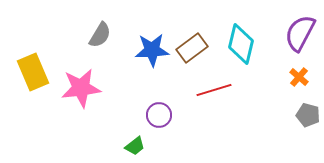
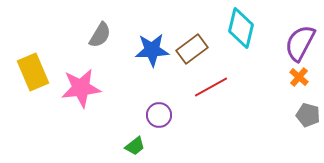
purple semicircle: moved 10 px down
cyan diamond: moved 16 px up
brown rectangle: moved 1 px down
red line: moved 3 px left, 3 px up; rotated 12 degrees counterclockwise
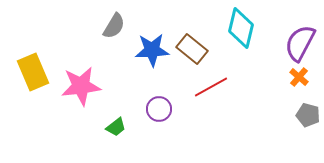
gray semicircle: moved 14 px right, 9 px up
brown rectangle: rotated 76 degrees clockwise
pink star: moved 2 px up
purple circle: moved 6 px up
green trapezoid: moved 19 px left, 19 px up
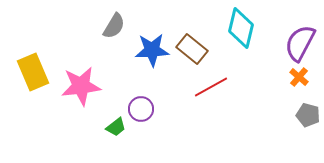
purple circle: moved 18 px left
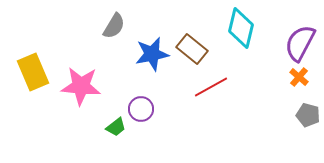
blue star: moved 4 px down; rotated 8 degrees counterclockwise
pink star: rotated 12 degrees clockwise
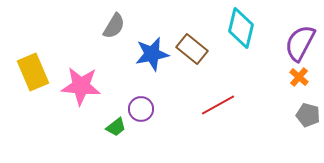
red line: moved 7 px right, 18 px down
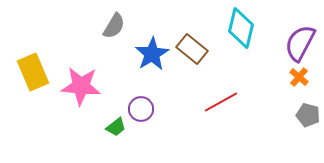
blue star: rotated 20 degrees counterclockwise
red line: moved 3 px right, 3 px up
